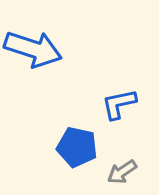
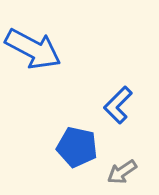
blue arrow: rotated 10 degrees clockwise
blue L-shape: moved 1 px left, 1 px down; rotated 33 degrees counterclockwise
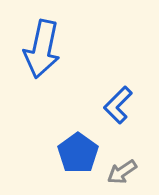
blue arrow: moved 9 px right; rotated 74 degrees clockwise
blue pentagon: moved 1 px right, 6 px down; rotated 24 degrees clockwise
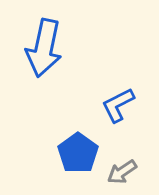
blue arrow: moved 2 px right, 1 px up
blue L-shape: rotated 18 degrees clockwise
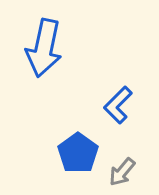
blue L-shape: rotated 18 degrees counterclockwise
gray arrow: rotated 16 degrees counterclockwise
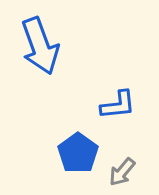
blue arrow: moved 4 px left, 2 px up; rotated 32 degrees counterclockwise
blue L-shape: rotated 141 degrees counterclockwise
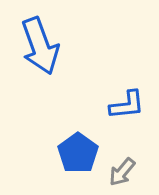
blue L-shape: moved 9 px right
